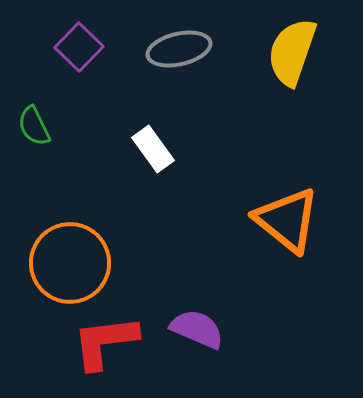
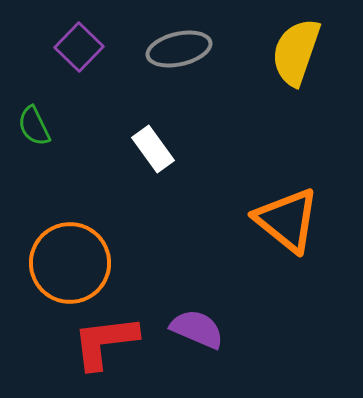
yellow semicircle: moved 4 px right
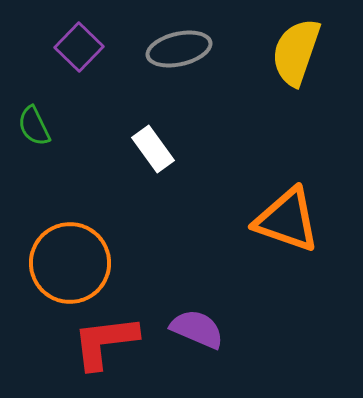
orange triangle: rotated 20 degrees counterclockwise
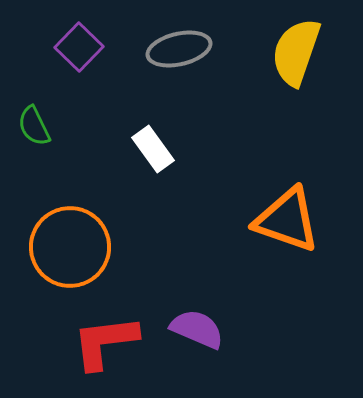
orange circle: moved 16 px up
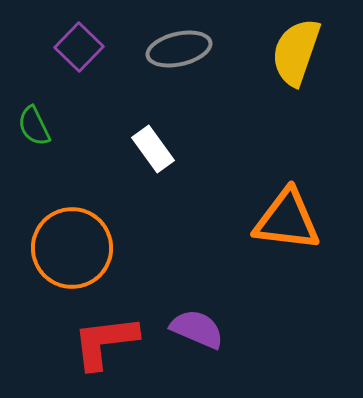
orange triangle: rotated 12 degrees counterclockwise
orange circle: moved 2 px right, 1 px down
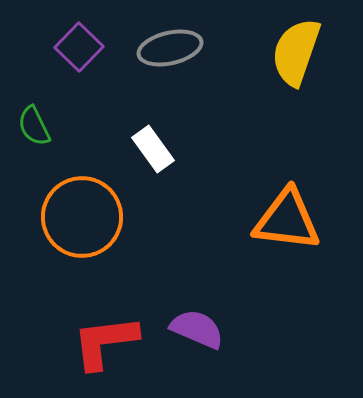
gray ellipse: moved 9 px left, 1 px up
orange circle: moved 10 px right, 31 px up
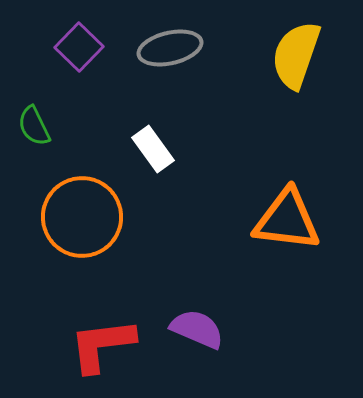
yellow semicircle: moved 3 px down
red L-shape: moved 3 px left, 3 px down
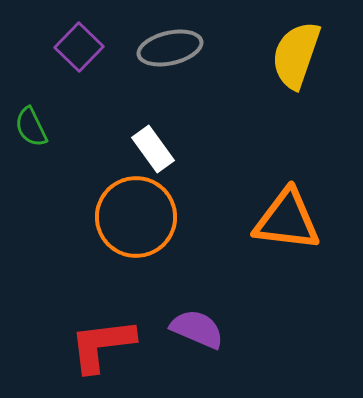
green semicircle: moved 3 px left, 1 px down
orange circle: moved 54 px right
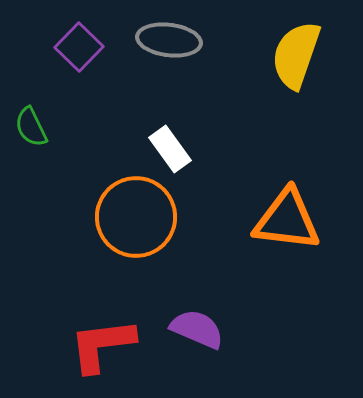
gray ellipse: moved 1 px left, 8 px up; rotated 20 degrees clockwise
white rectangle: moved 17 px right
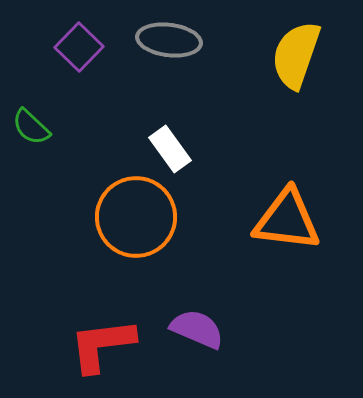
green semicircle: rotated 21 degrees counterclockwise
